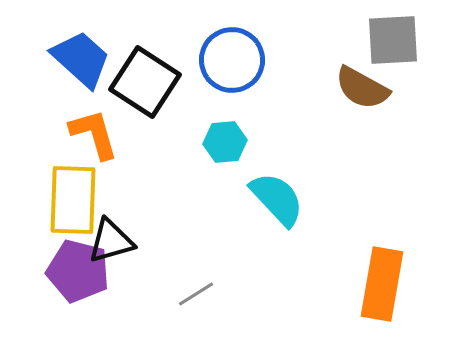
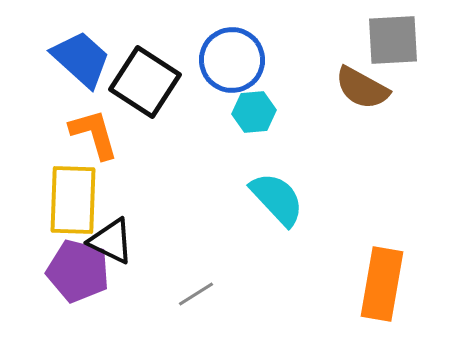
cyan hexagon: moved 29 px right, 30 px up
black triangle: rotated 42 degrees clockwise
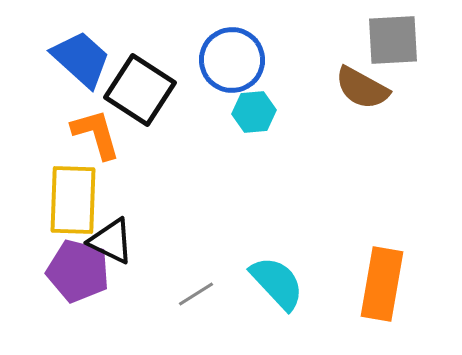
black square: moved 5 px left, 8 px down
orange L-shape: moved 2 px right
cyan semicircle: moved 84 px down
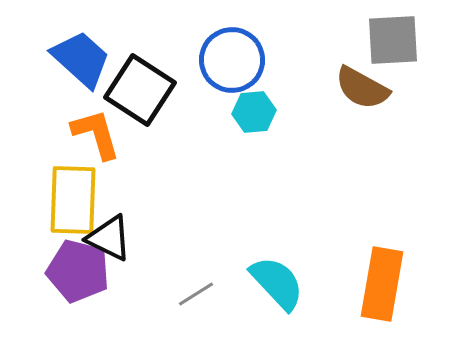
black triangle: moved 2 px left, 3 px up
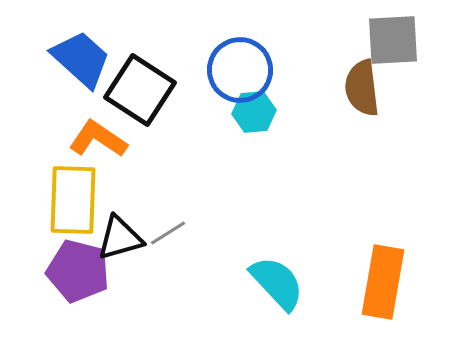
blue circle: moved 8 px right, 10 px down
brown semicircle: rotated 54 degrees clockwise
orange L-shape: moved 2 px right, 5 px down; rotated 40 degrees counterclockwise
black triangle: moved 11 px right; rotated 42 degrees counterclockwise
orange rectangle: moved 1 px right, 2 px up
gray line: moved 28 px left, 61 px up
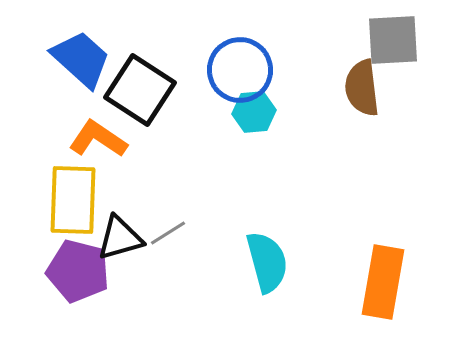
cyan semicircle: moved 10 px left, 21 px up; rotated 28 degrees clockwise
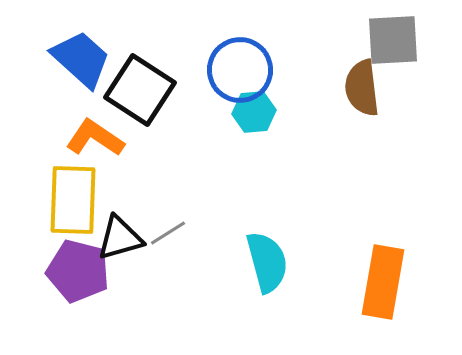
orange L-shape: moved 3 px left, 1 px up
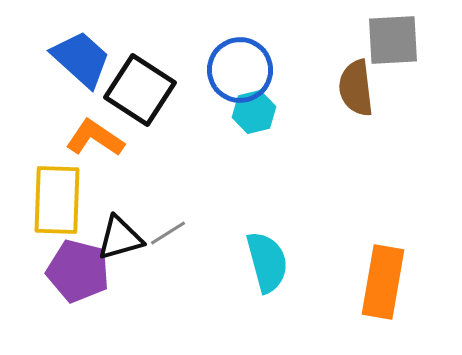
brown semicircle: moved 6 px left
cyan hexagon: rotated 9 degrees counterclockwise
yellow rectangle: moved 16 px left
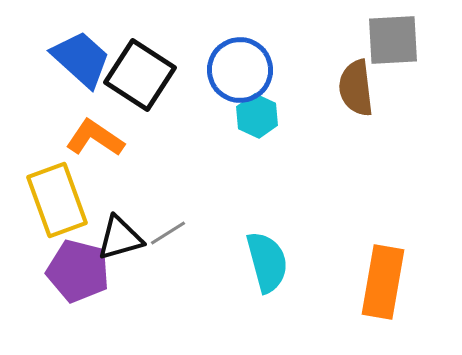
black square: moved 15 px up
cyan hexagon: moved 3 px right, 4 px down; rotated 21 degrees counterclockwise
yellow rectangle: rotated 22 degrees counterclockwise
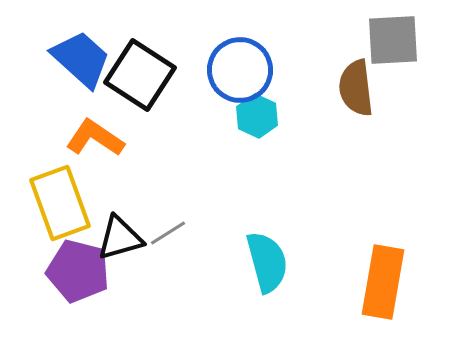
yellow rectangle: moved 3 px right, 3 px down
